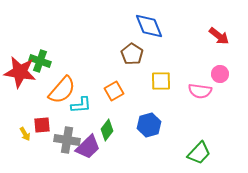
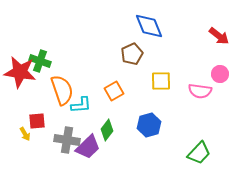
brown pentagon: rotated 15 degrees clockwise
orange semicircle: rotated 60 degrees counterclockwise
red square: moved 5 px left, 4 px up
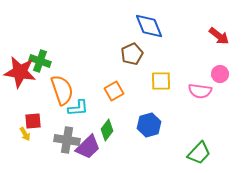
cyan L-shape: moved 3 px left, 3 px down
red square: moved 4 px left
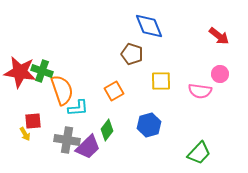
brown pentagon: rotated 30 degrees counterclockwise
green cross: moved 2 px right, 10 px down
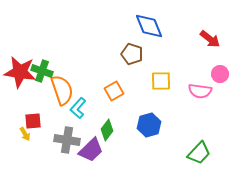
red arrow: moved 9 px left, 3 px down
cyan L-shape: rotated 135 degrees clockwise
purple trapezoid: moved 3 px right, 3 px down
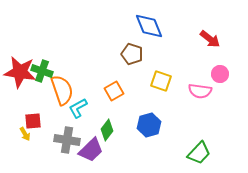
yellow square: rotated 20 degrees clockwise
cyan L-shape: rotated 20 degrees clockwise
